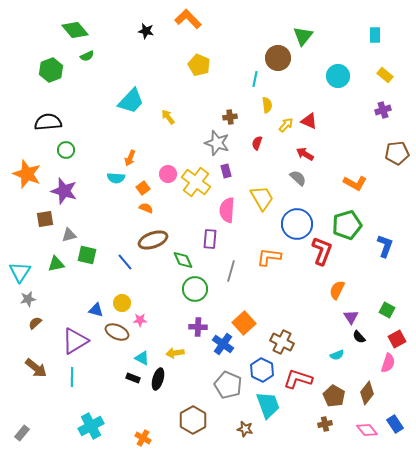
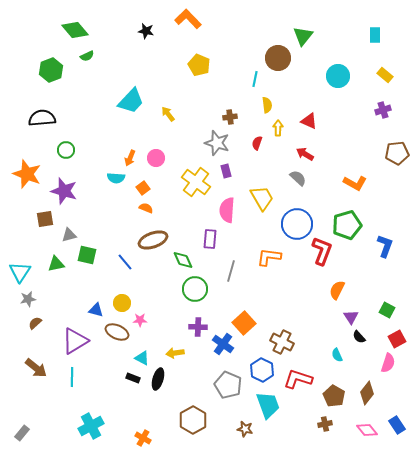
yellow arrow at (168, 117): moved 3 px up
black semicircle at (48, 122): moved 6 px left, 4 px up
yellow arrow at (286, 125): moved 8 px left, 3 px down; rotated 42 degrees counterclockwise
pink circle at (168, 174): moved 12 px left, 16 px up
cyan semicircle at (337, 355): rotated 88 degrees clockwise
blue rectangle at (395, 424): moved 2 px right, 1 px down
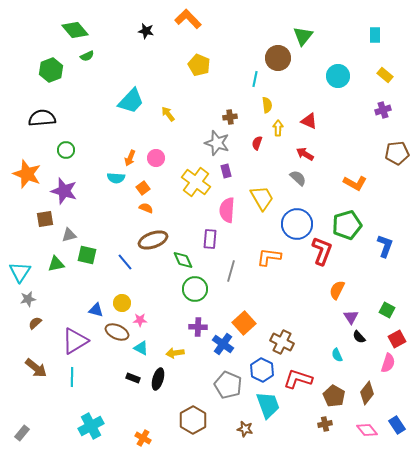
cyan triangle at (142, 358): moved 1 px left, 10 px up
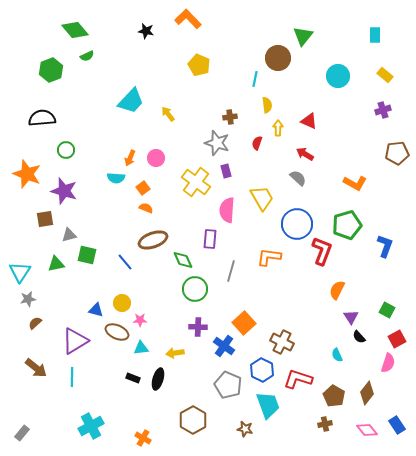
blue cross at (223, 344): moved 1 px right, 2 px down
cyan triangle at (141, 348): rotated 35 degrees counterclockwise
